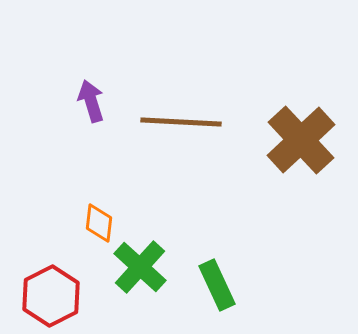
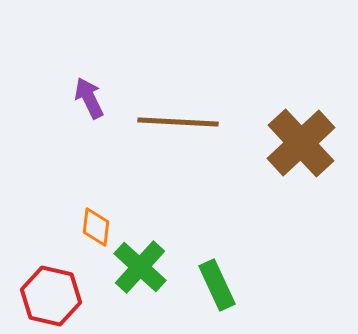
purple arrow: moved 2 px left, 3 px up; rotated 9 degrees counterclockwise
brown line: moved 3 px left
brown cross: moved 3 px down
orange diamond: moved 3 px left, 4 px down
red hexagon: rotated 20 degrees counterclockwise
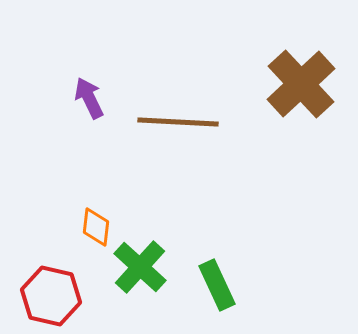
brown cross: moved 59 px up
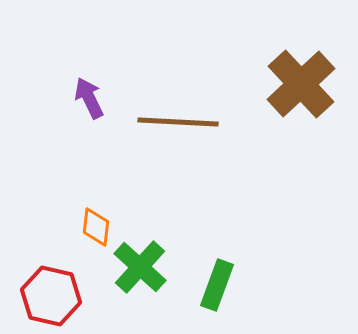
green rectangle: rotated 45 degrees clockwise
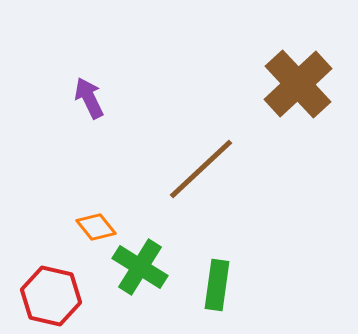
brown cross: moved 3 px left
brown line: moved 23 px right, 47 px down; rotated 46 degrees counterclockwise
orange diamond: rotated 45 degrees counterclockwise
green cross: rotated 10 degrees counterclockwise
green rectangle: rotated 12 degrees counterclockwise
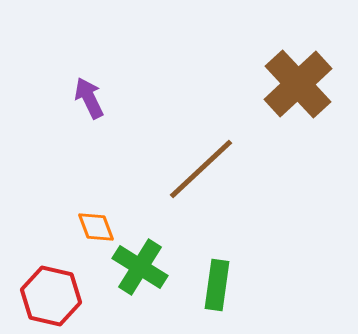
orange diamond: rotated 18 degrees clockwise
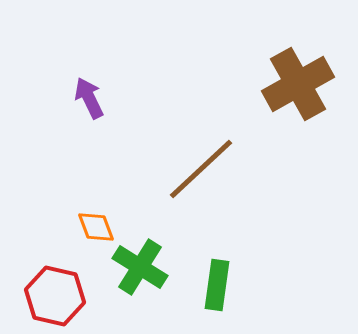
brown cross: rotated 14 degrees clockwise
red hexagon: moved 4 px right
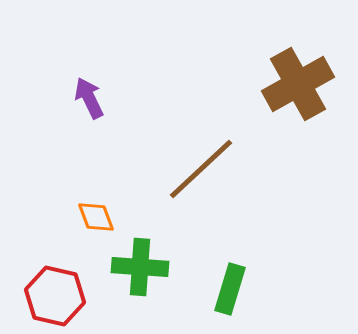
orange diamond: moved 10 px up
green cross: rotated 28 degrees counterclockwise
green rectangle: moved 13 px right, 4 px down; rotated 9 degrees clockwise
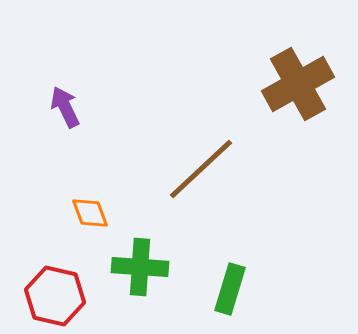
purple arrow: moved 24 px left, 9 px down
orange diamond: moved 6 px left, 4 px up
